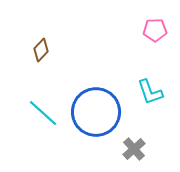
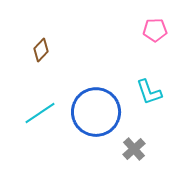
cyan L-shape: moved 1 px left
cyan line: moved 3 px left; rotated 76 degrees counterclockwise
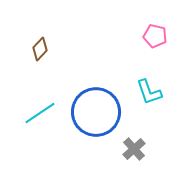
pink pentagon: moved 6 px down; rotated 15 degrees clockwise
brown diamond: moved 1 px left, 1 px up
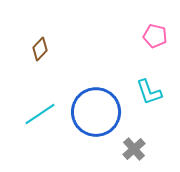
cyan line: moved 1 px down
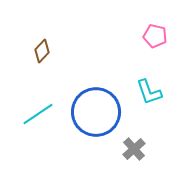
brown diamond: moved 2 px right, 2 px down
cyan line: moved 2 px left
